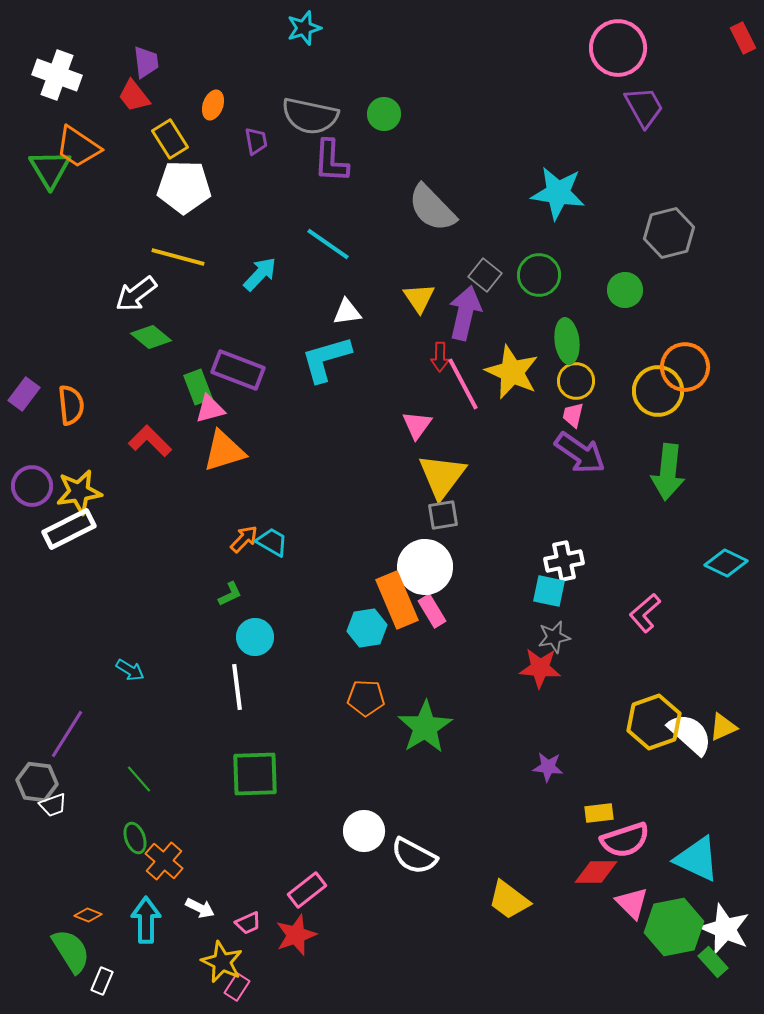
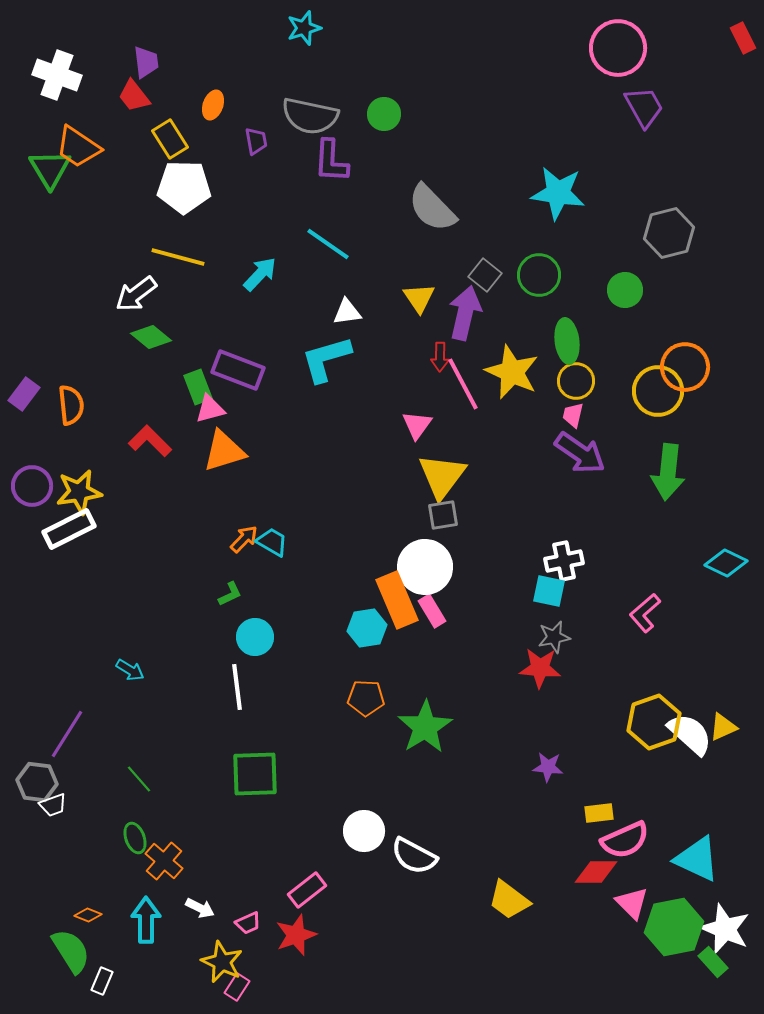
pink semicircle at (625, 840): rotated 6 degrees counterclockwise
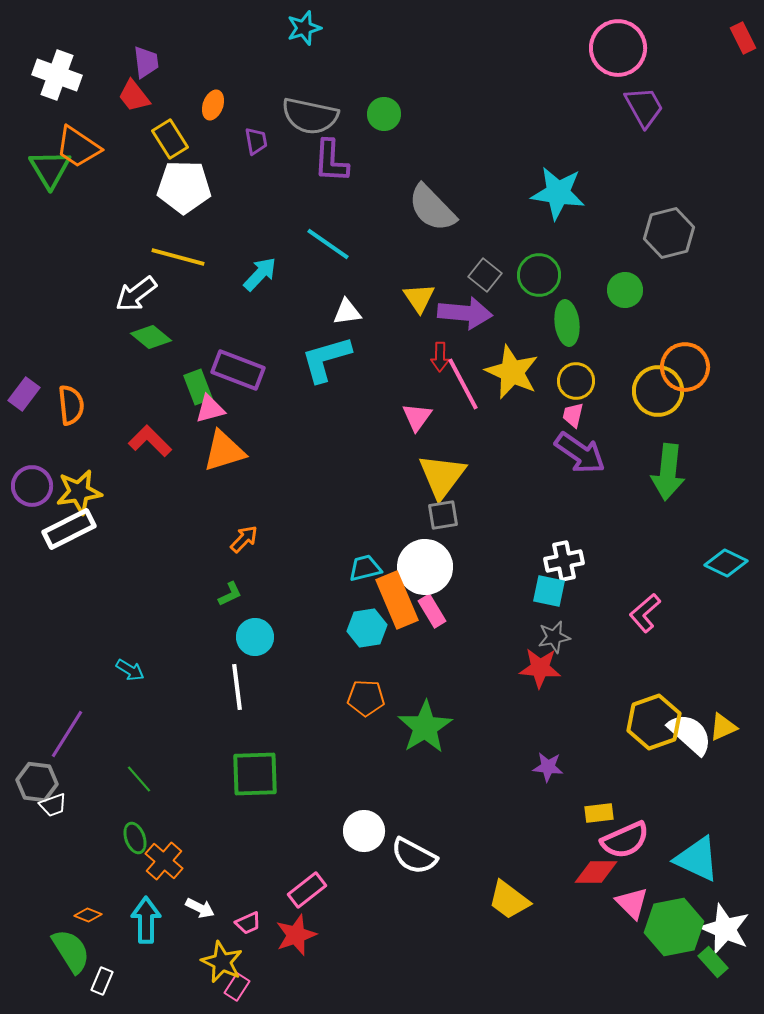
purple arrow at (465, 313): rotated 82 degrees clockwise
green ellipse at (567, 341): moved 18 px up
pink triangle at (417, 425): moved 8 px up
cyan trapezoid at (272, 542): moved 93 px right, 26 px down; rotated 44 degrees counterclockwise
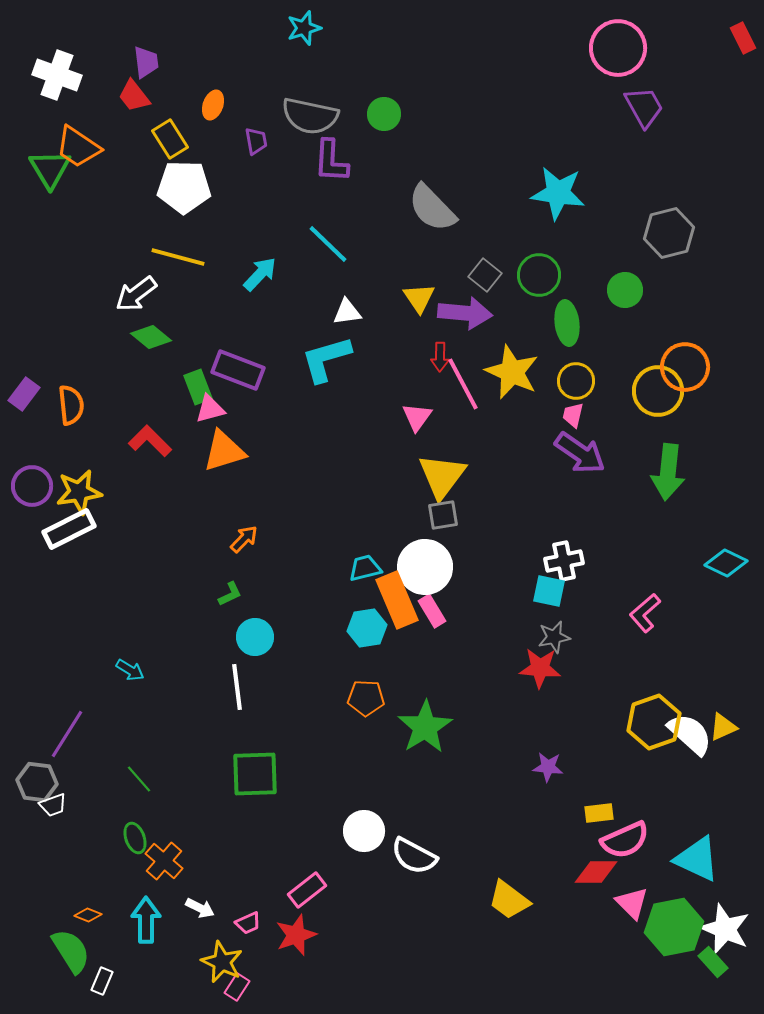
cyan line at (328, 244): rotated 9 degrees clockwise
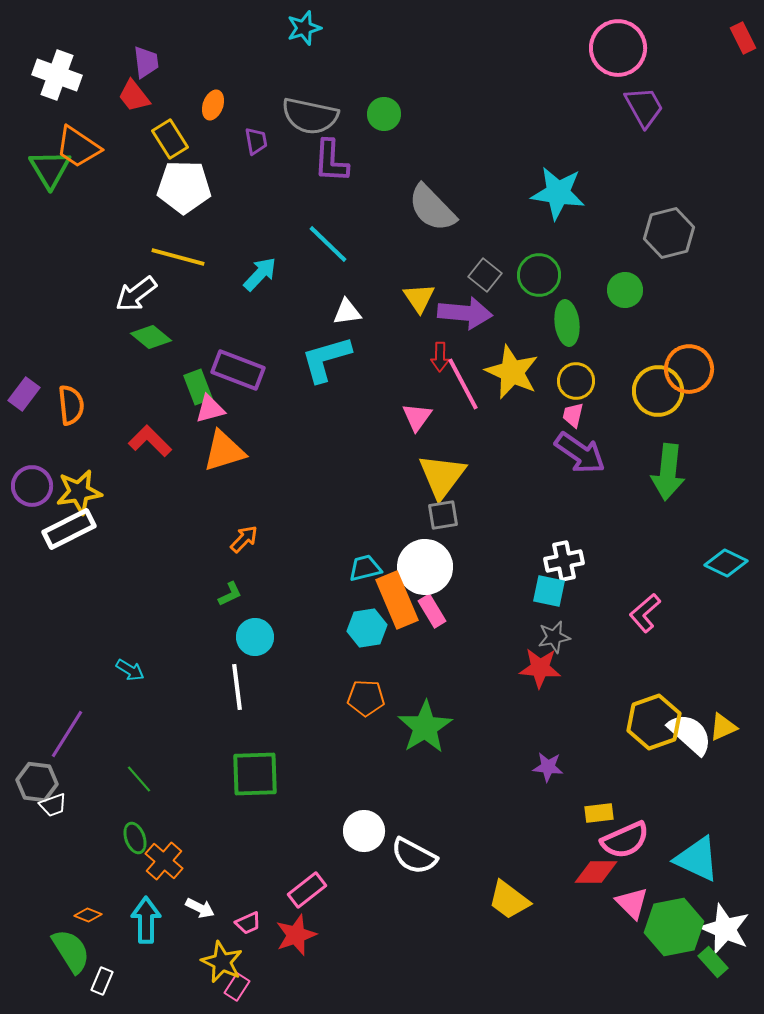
orange circle at (685, 367): moved 4 px right, 2 px down
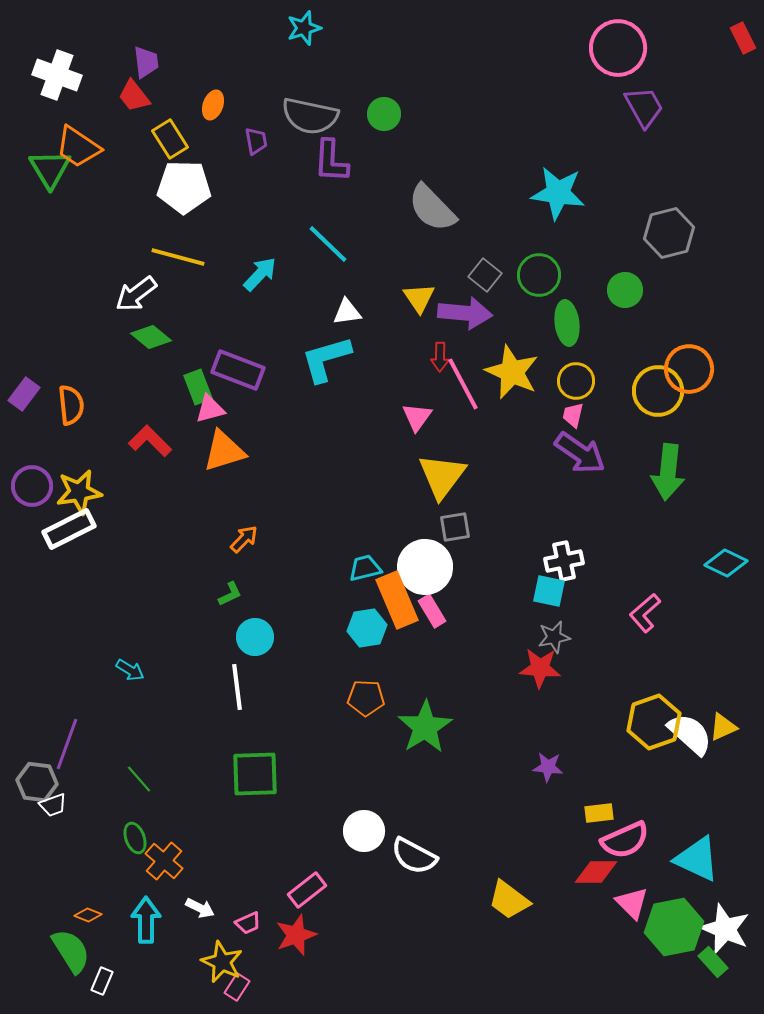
gray square at (443, 515): moved 12 px right, 12 px down
purple line at (67, 734): moved 10 px down; rotated 12 degrees counterclockwise
